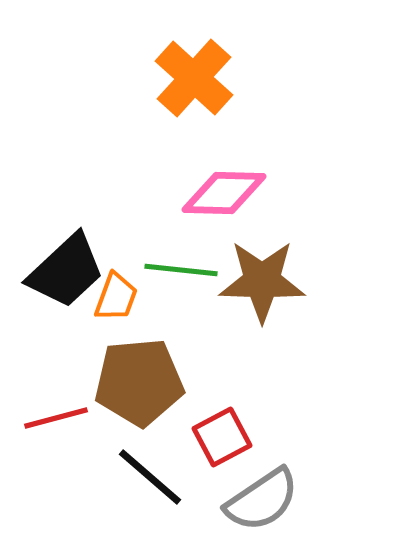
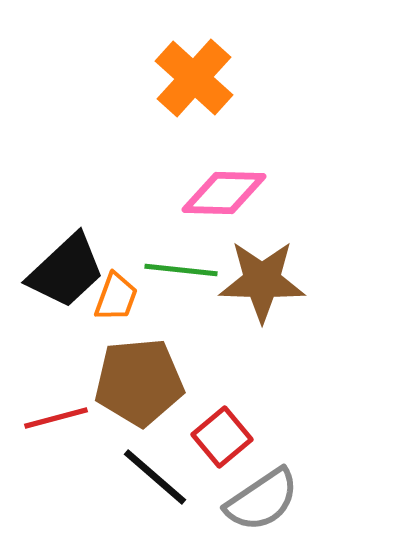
red square: rotated 12 degrees counterclockwise
black line: moved 5 px right
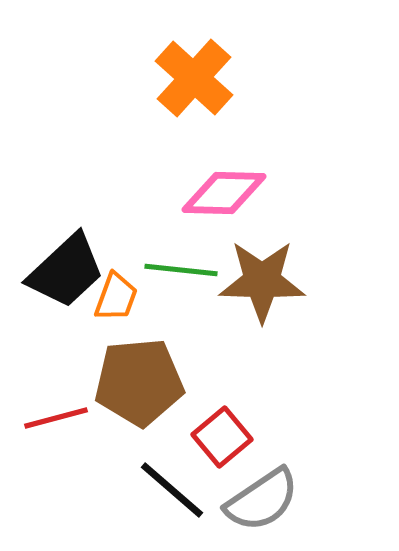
black line: moved 17 px right, 13 px down
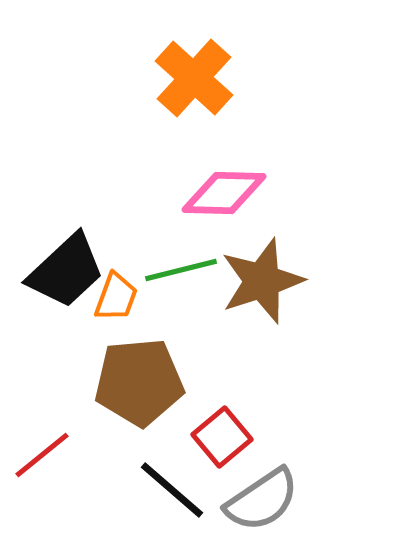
green line: rotated 20 degrees counterclockwise
brown star: rotated 20 degrees counterclockwise
red line: moved 14 px left, 37 px down; rotated 24 degrees counterclockwise
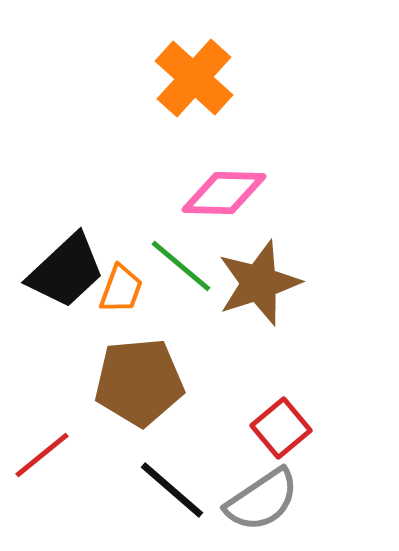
green line: moved 4 px up; rotated 54 degrees clockwise
brown star: moved 3 px left, 2 px down
orange trapezoid: moved 5 px right, 8 px up
red square: moved 59 px right, 9 px up
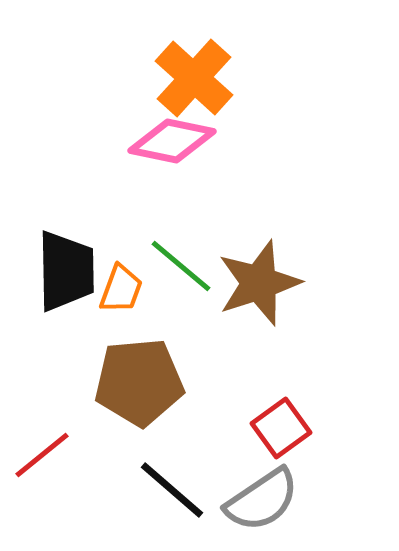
pink diamond: moved 52 px left, 52 px up; rotated 10 degrees clockwise
black trapezoid: rotated 48 degrees counterclockwise
red square: rotated 4 degrees clockwise
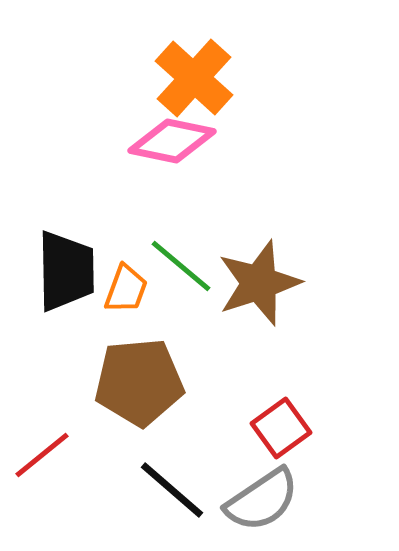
orange trapezoid: moved 5 px right
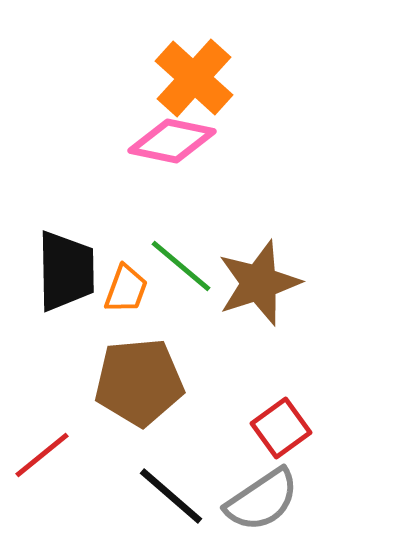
black line: moved 1 px left, 6 px down
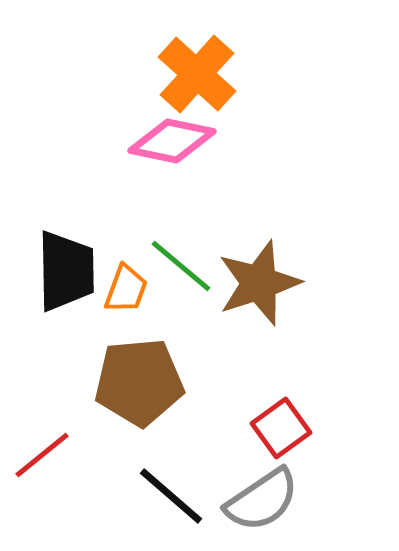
orange cross: moved 3 px right, 4 px up
